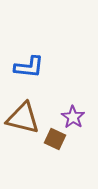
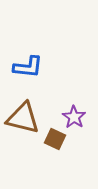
blue L-shape: moved 1 px left
purple star: moved 1 px right
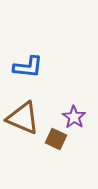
brown triangle: rotated 9 degrees clockwise
brown square: moved 1 px right
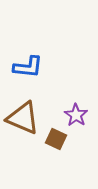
purple star: moved 2 px right, 2 px up
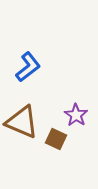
blue L-shape: rotated 44 degrees counterclockwise
brown triangle: moved 1 px left, 4 px down
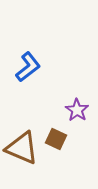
purple star: moved 1 px right, 5 px up
brown triangle: moved 26 px down
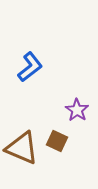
blue L-shape: moved 2 px right
brown square: moved 1 px right, 2 px down
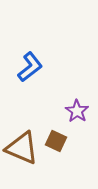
purple star: moved 1 px down
brown square: moved 1 px left
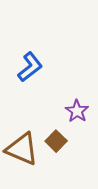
brown square: rotated 20 degrees clockwise
brown triangle: moved 1 px down
